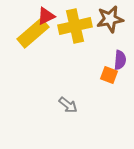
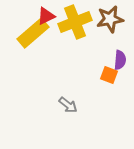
yellow cross: moved 4 px up; rotated 8 degrees counterclockwise
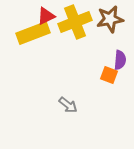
yellow rectangle: rotated 20 degrees clockwise
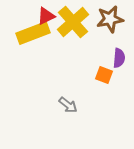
yellow cross: moved 2 px left; rotated 20 degrees counterclockwise
purple semicircle: moved 1 px left, 2 px up
orange square: moved 5 px left
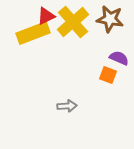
brown star: rotated 20 degrees clockwise
purple semicircle: rotated 72 degrees counterclockwise
orange square: moved 4 px right
gray arrow: moved 1 px left, 1 px down; rotated 42 degrees counterclockwise
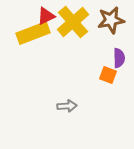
brown star: moved 1 px right, 1 px down; rotated 20 degrees counterclockwise
purple semicircle: rotated 66 degrees clockwise
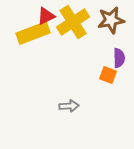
yellow cross: rotated 8 degrees clockwise
gray arrow: moved 2 px right
